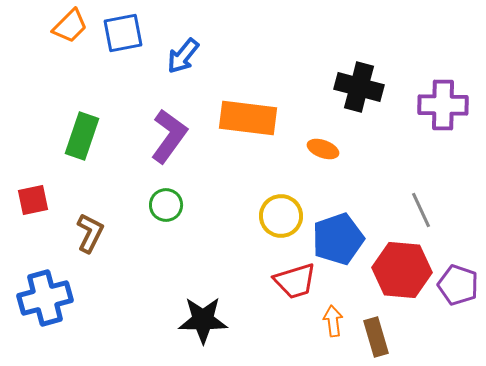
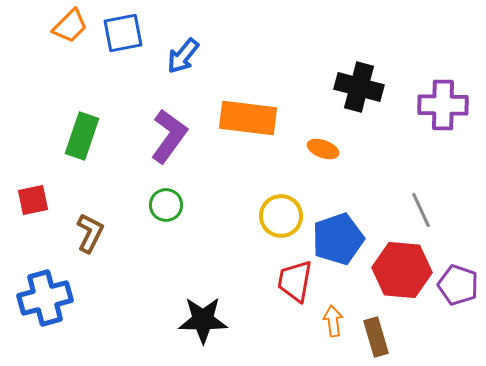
red trapezoid: rotated 117 degrees clockwise
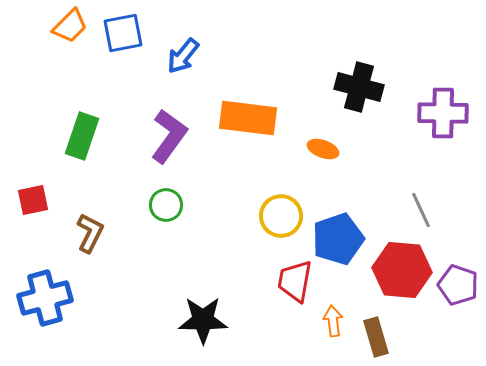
purple cross: moved 8 px down
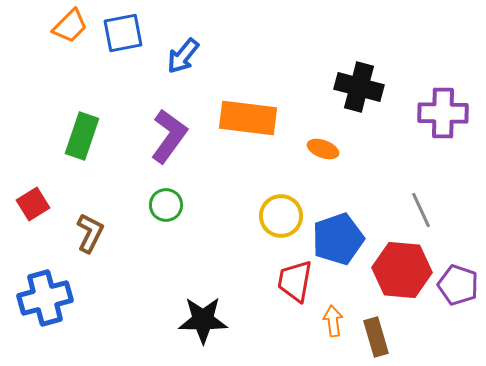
red square: moved 4 px down; rotated 20 degrees counterclockwise
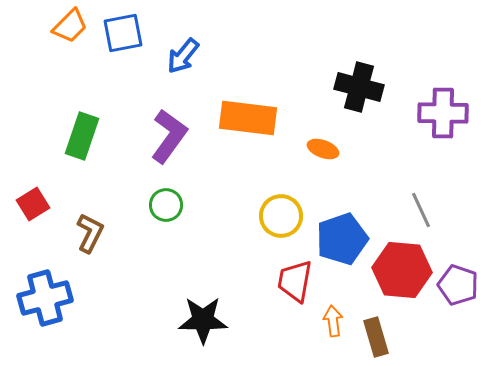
blue pentagon: moved 4 px right
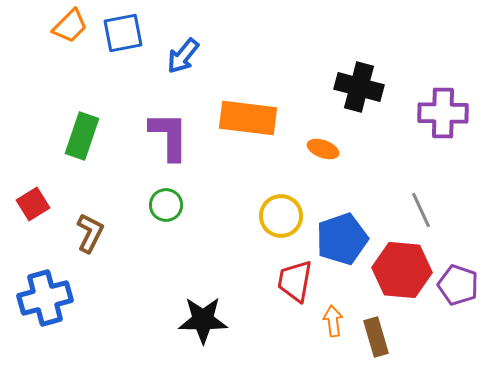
purple L-shape: rotated 36 degrees counterclockwise
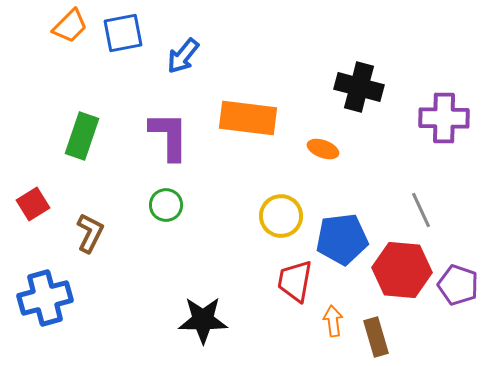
purple cross: moved 1 px right, 5 px down
blue pentagon: rotated 12 degrees clockwise
